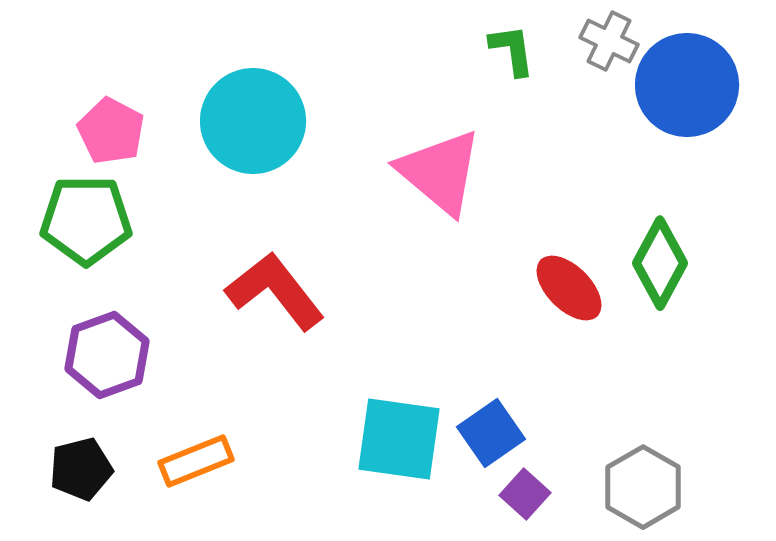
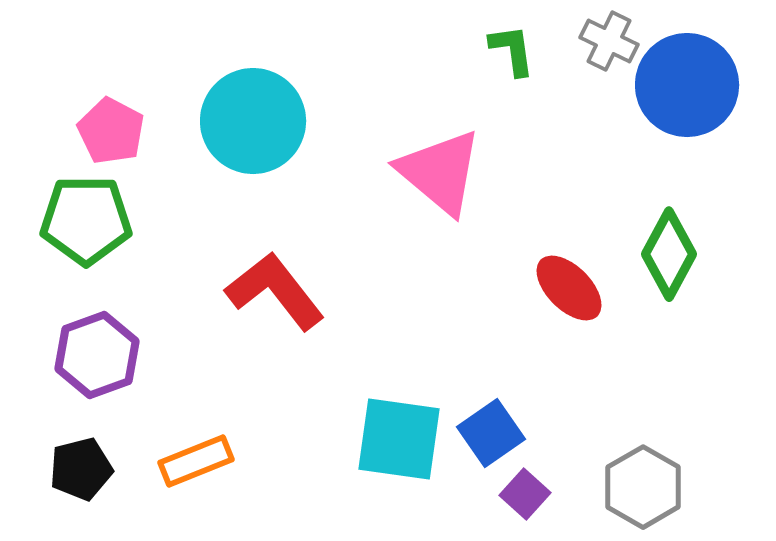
green diamond: moved 9 px right, 9 px up
purple hexagon: moved 10 px left
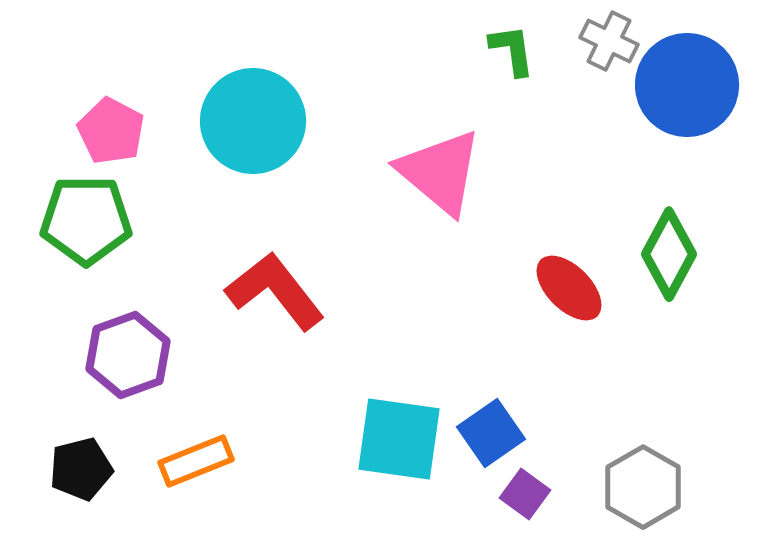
purple hexagon: moved 31 px right
purple square: rotated 6 degrees counterclockwise
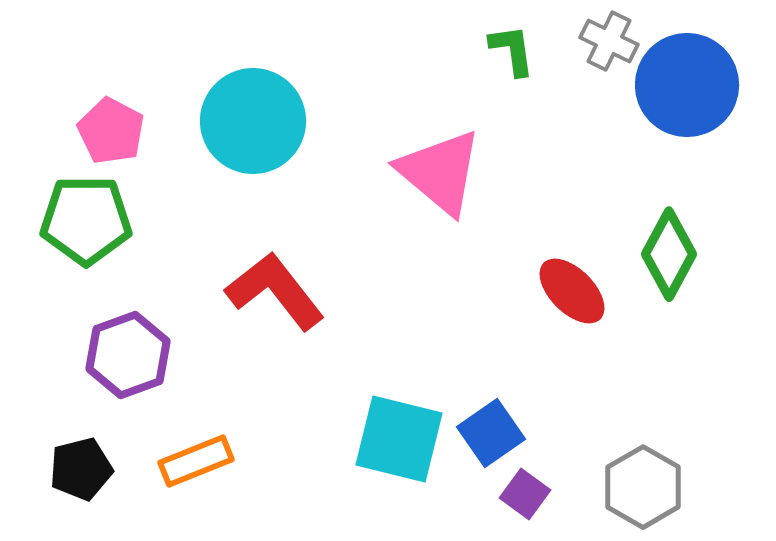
red ellipse: moved 3 px right, 3 px down
cyan square: rotated 6 degrees clockwise
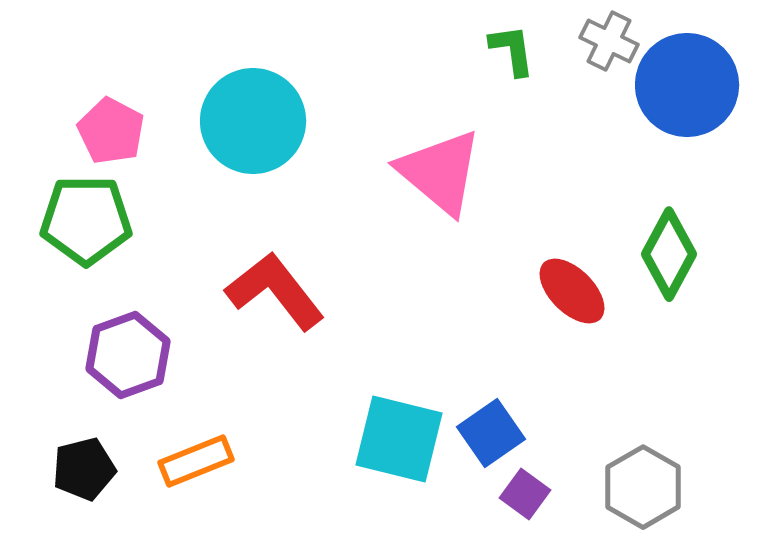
black pentagon: moved 3 px right
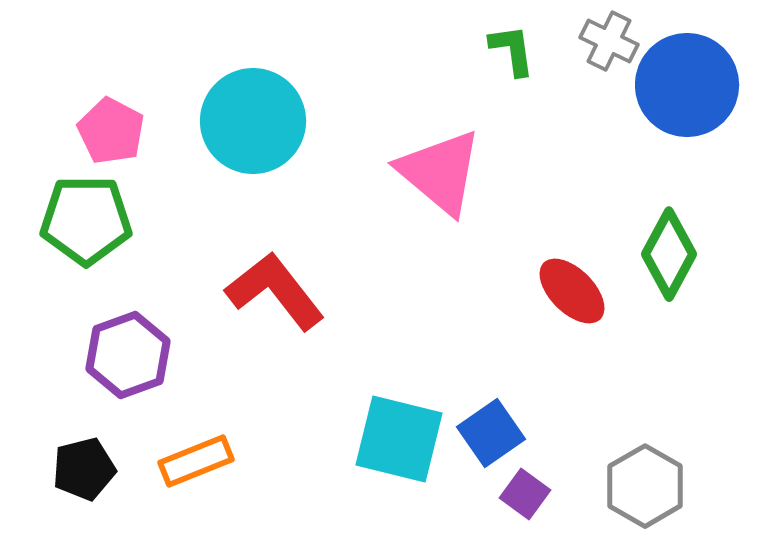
gray hexagon: moved 2 px right, 1 px up
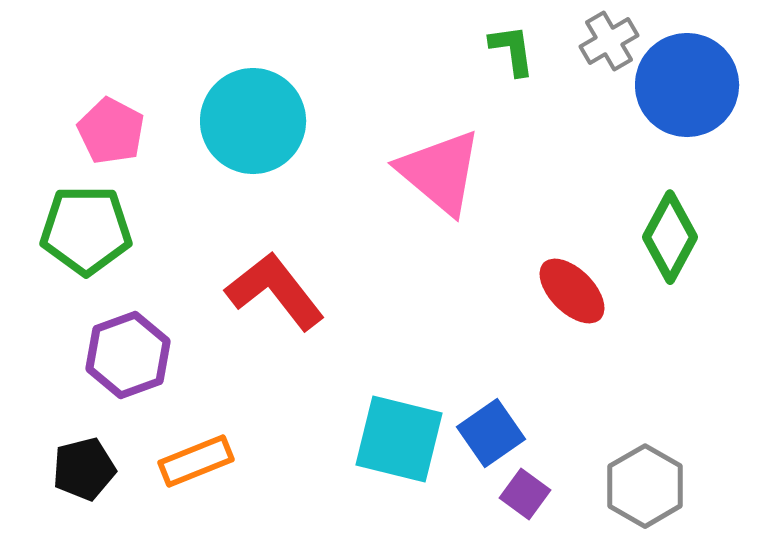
gray cross: rotated 34 degrees clockwise
green pentagon: moved 10 px down
green diamond: moved 1 px right, 17 px up
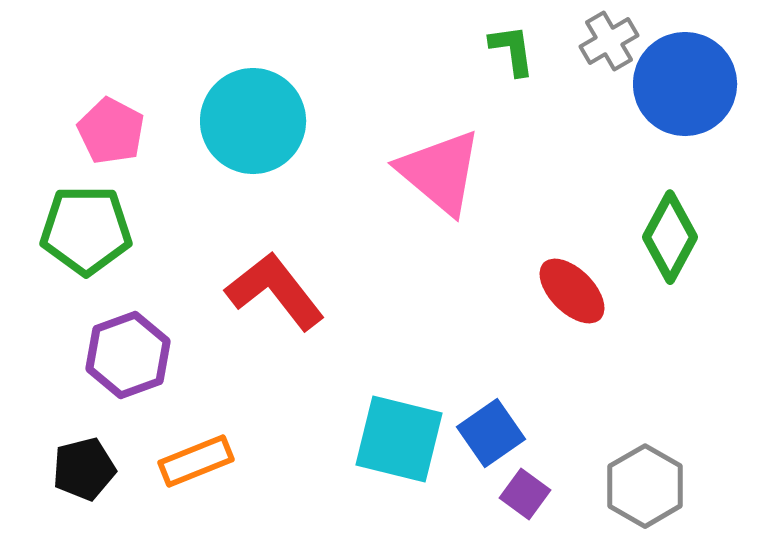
blue circle: moved 2 px left, 1 px up
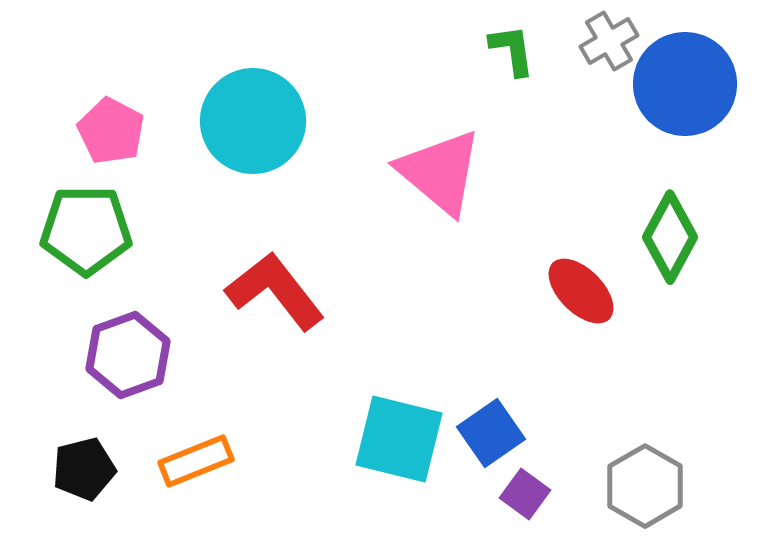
red ellipse: moved 9 px right
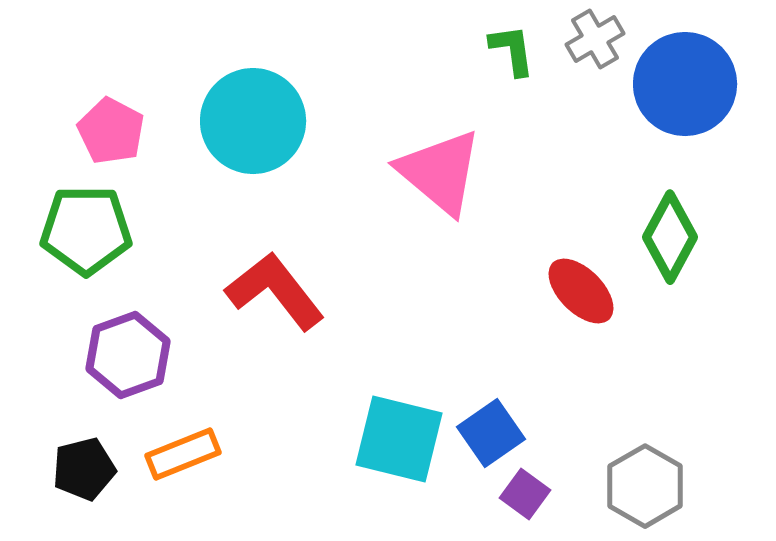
gray cross: moved 14 px left, 2 px up
orange rectangle: moved 13 px left, 7 px up
